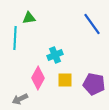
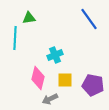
blue line: moved 3 px left, 5 px up
pink diamond: rotated 15 degrees counterclockwise
purple pentagon: moved 1 px left, 1 px down
gray arrow: moved 30 px right
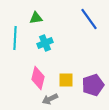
green triangle: moved 7 px right
cyan cross: moved 10 px left, 12 px up
yellow square: moved 1 px right
purple pentagon: rotated 30 degrees counterclockwise
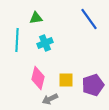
cyan line: moved 2 px right, 2 px down
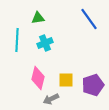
green triangle: moved 2 px right
gray arrow: moved 1 px right
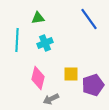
yellow square: moved 5 px right, 6 px up
